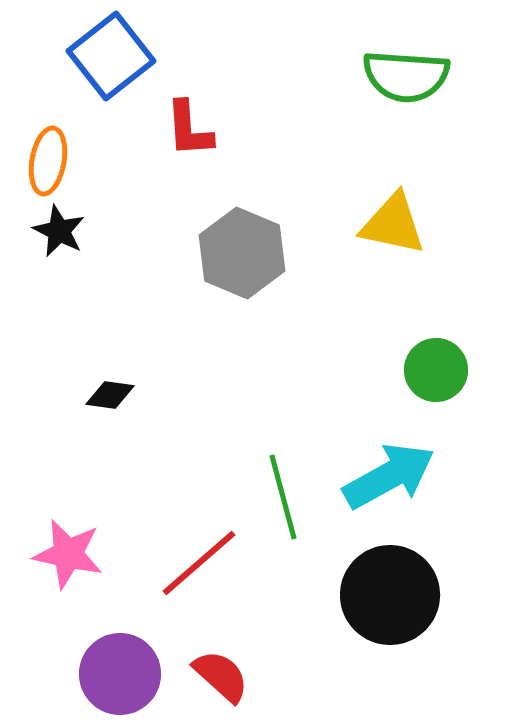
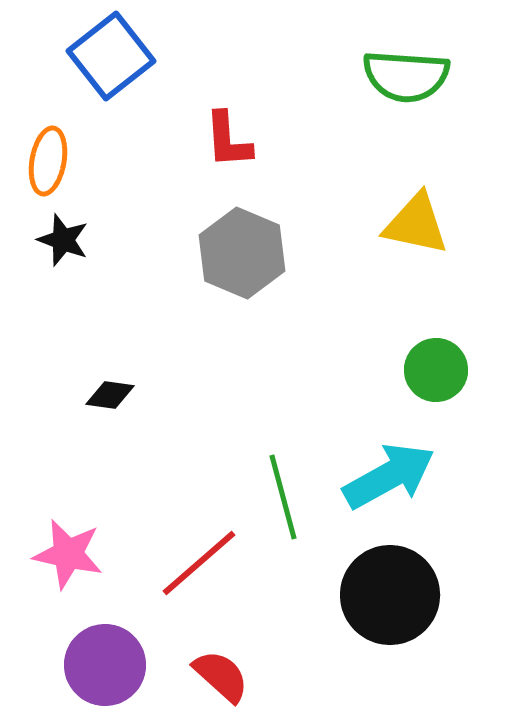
red L-shape: moved 39 px right, 11 px down
yellow triangle: moved 23 px right
black star: moved 4 px right, 9 px down; rotated 6 degrees counterclockwise
purple circle: moved 15 px left, 9 px up
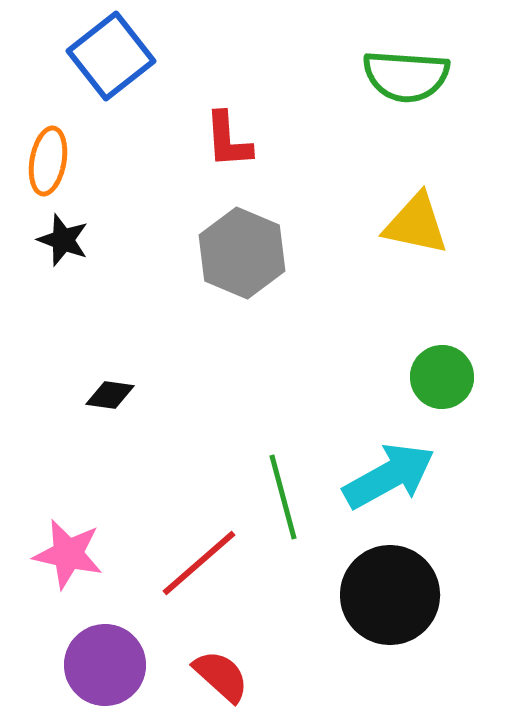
green circle: moved 6 px right, 7 px down
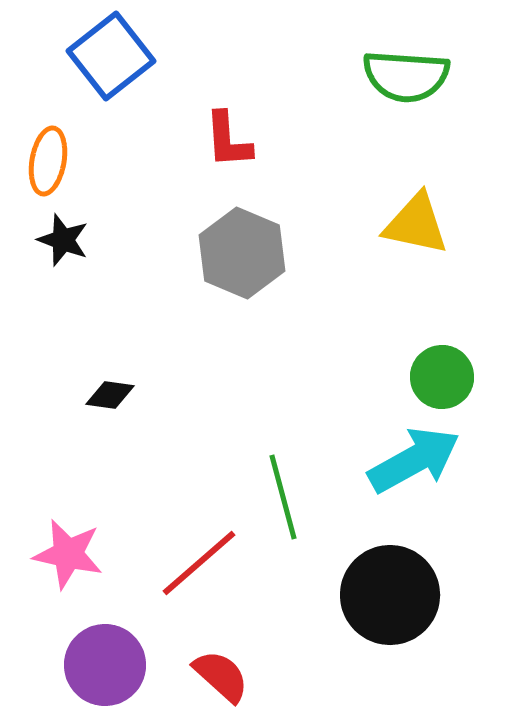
cyan arrow: moved 25 px right, 16 px up
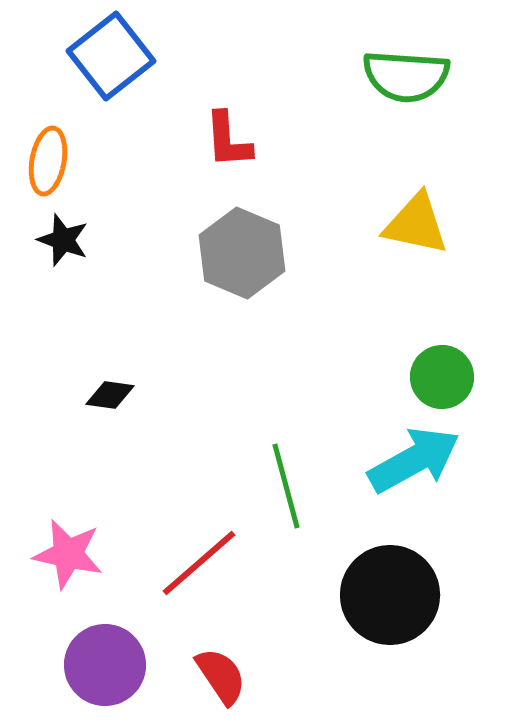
green line: moved 3 px right, 11 px up
red semicircle: rotated 14 degrees clockwise
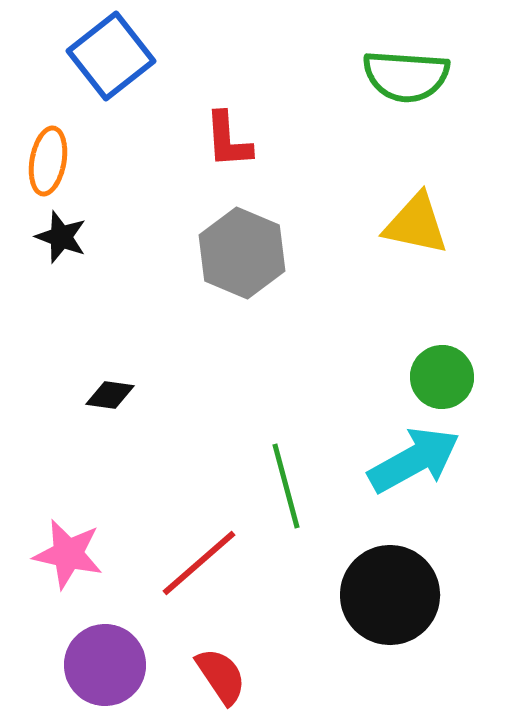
black star: moved 2 px left, 3 px up
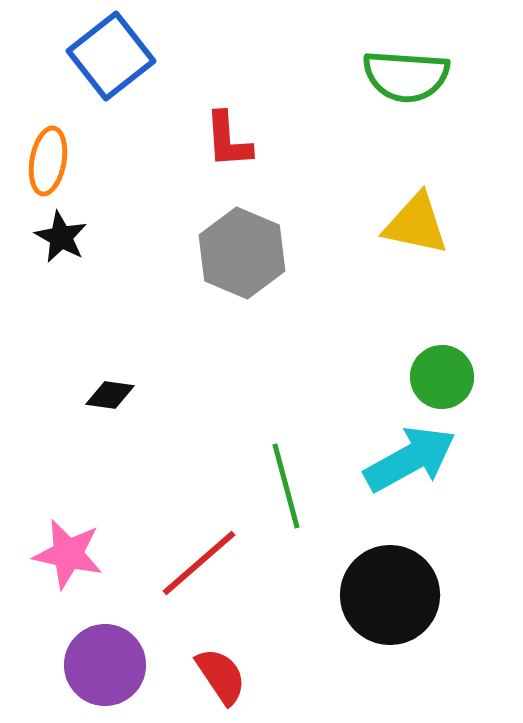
black star: rotated 8 degrees clockwise
cyan arrow: moved 4 px left, 1 px up
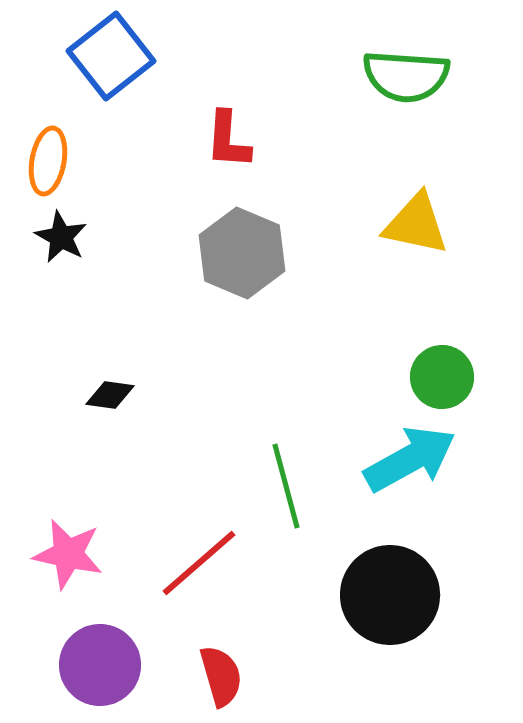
red L-shape: rotated 8 degrees clockwise
purple circle: moved 5 px left
red semicircle: rotated 18 degrees clockwise
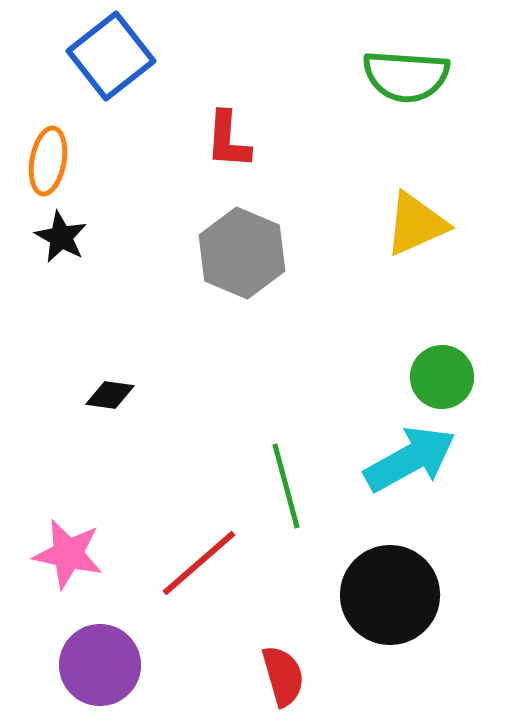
yellow triangle: rotated 36 degrees counterclockwise
red semicircle: moved 62 px right
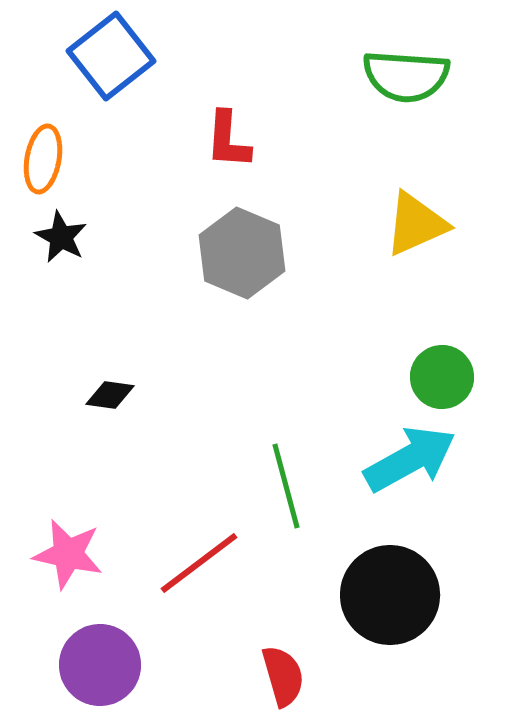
orange ellipse: moved 5 px left, 2 px up
red line: rotated 4 degrees clockwise
